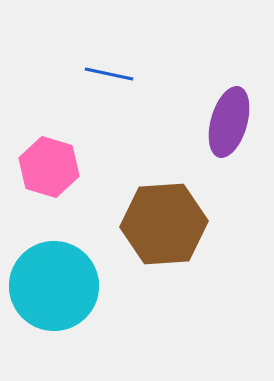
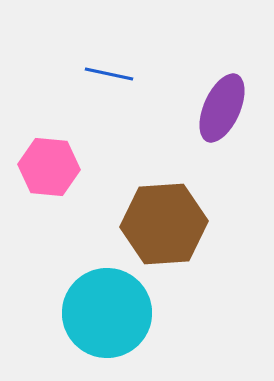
purple ellipse: moved 7 px left, 14 px up; rotated 8 degrees clockwise
pink hexagon: rotated 12 degrees counterclockwise
cyan circle: moved 53 px right, 27 px down
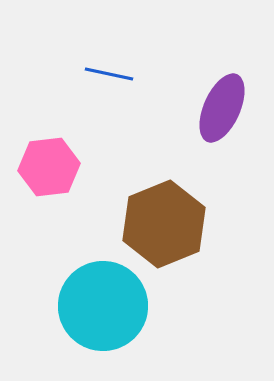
pink hexagon: rotated 12 degrees counterclockwise
brown hexagon: rotated 18 degrees counterclockwise
cyan circle: moved 4 px left, 7 px up
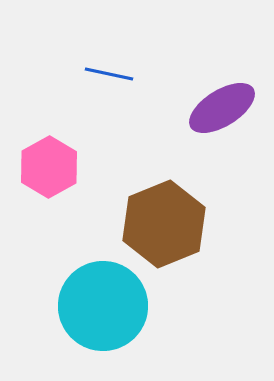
purple ellipse: rotated 34 degrees clockwise
pink hexagon: rotated 22 degrees counterclockwise
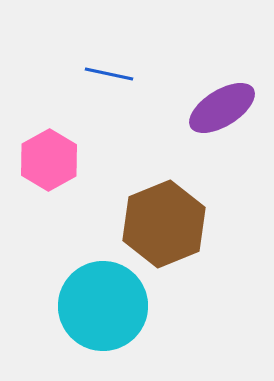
pink hexagon: moved 7 px up
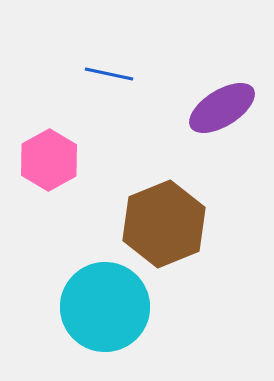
cyan circle: moved 2 px right, 1 px down
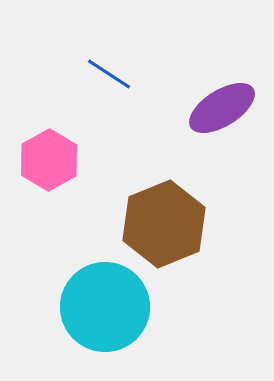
blue line: rotated 21 degrees clockwise
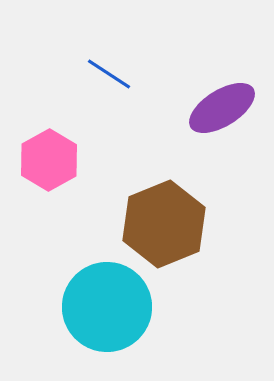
cyan circle: moved 2 px right
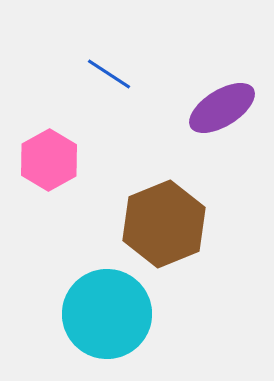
cyan circle: moved 7 px down
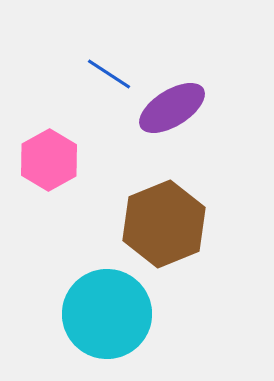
purple ellipse: moved 50 px left
